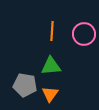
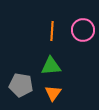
pink circle: moved 1 px left, 4 px up
gray pentagon: moved 4 px left
orange triangle: moved 3 px right, 1 px up
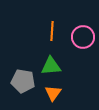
pink circle: moved 7 px down
gray pentagon: moved 2 px right, 4 px up
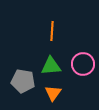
pink circle: moved 27 px down
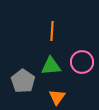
pink circle: moved 1 px left, 2 px up
gray pentagon: rotated 25 degrees clockwise
orange triangle: moved 4 px right, 4 px down
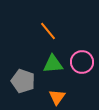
orange line: moved 4 px left; rotated 42 degrees counterclockwise
green triangle: moved 2 px right, 2 px up
gray pentagon: rotated 15 degrees counterclockwise
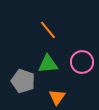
orange line: moved 1 px up
green triangle: moved 5 px left
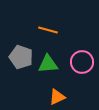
orange line: rotated 36 degrees counterclockwise
gray pentagon: moved 2 px left, 24 px up
orange triangle: rotated 30 degrees clockwise
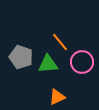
orange line: moved 12 px right, 12 px down; rotated 36 degrees clockwise
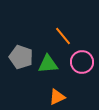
orange line: moved 3 px right, 6 px up
